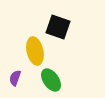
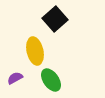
black square: moved 3 px left, 8 px up; rotated 30 degrees clockwise
purple semicircle: rotated 42 degrees clockwise
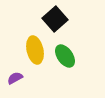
yellow ellipse: moved 1 px up
green ellipse: moved 14 px right, 24 px up
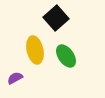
black square: moved 1 px right, 1 px up
green ellipse: moved 1 px right
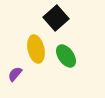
yellow ellipse: moved 1 px right, 1 px up
purple semicircle: moved 4 px up; rotated 21 degrees counterclockwise
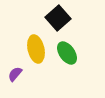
black square: moved 2 px right
green ellipse: moved 1 px right, 3 px up
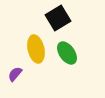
black square: rotated 10 degrees clockwise
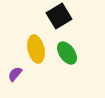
black square: moved 1 px right, 2 px up
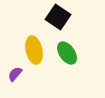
black square: moved 1 px left, 1 px down; rotated 25 degrees counterclockwise
yellow ellipse: moved 2 px left, 1 px down
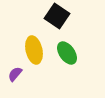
black square: moved 1 px left, 1 px up
